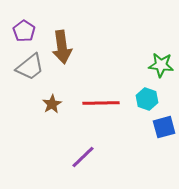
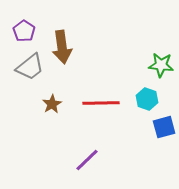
purple line: moved 4 px right, 3 px down
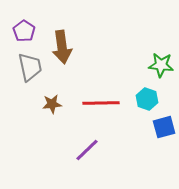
gray trapezoid: rotated 64 degrees counterclockwise
brown star: rotated 24 degrees clockwise
purple line: moved 10 px up
